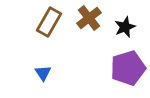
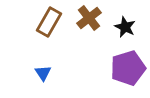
black star: rotated 25 degrees counterclockwise
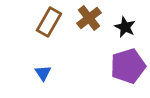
purple pentagon: moved 2 px up
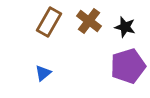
brown cross: moved 3 px down; rotated 15 degrees counterclockwise
black star: rotated 10 degrees counterclockwise
blue triangle: rotated 24 degrees clockwise
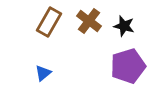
black star: moved 1 px left, 1 px up
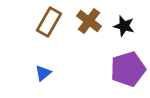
purple pentagon: moved 3 px down
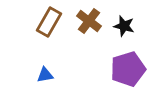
blue triangle: moved 2 px right, 2 px down; rotated 30 degrees clockwise
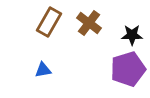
brown cross: moved 2 px down
black star: moved 8 px right, 9 px down; rotated 15 degrees counterclockwise
blue triangle: moved 2 px left, 5 px up
